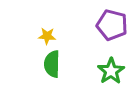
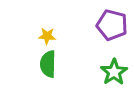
green semicircle: moved 4 px left
green star: moved 3 px right, 1 px down
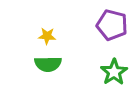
green semicircle: rotated 92 degrees counterclockwise
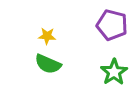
green semicircle: rotated 24 degrees clockwise
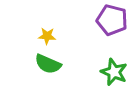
purple pentagon: moved 5 px up
green star: rotated 16 degrees counterclockwise
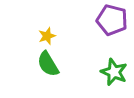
yellow star: rotated 24 degrees counterclockwise
green semicircle: rotated 36 degrees clockwise
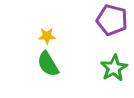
yellow star: rotated 18 degrees clockwise
green star: moved 4 px up; rotated 20 degrees clockwise
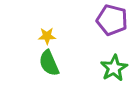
green semicircle: moved 1 px right, 1 px up; rotated 8 degrees clockwise
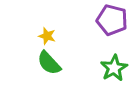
yellow star: rotated 18 degrees clockwise
green semicircle: rotated 20 degrees counterclockwise
